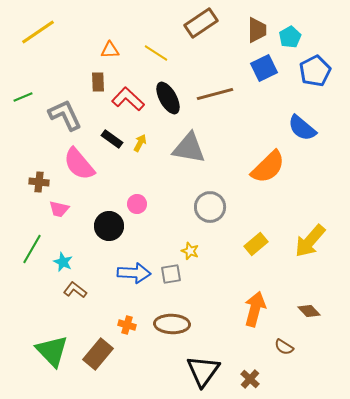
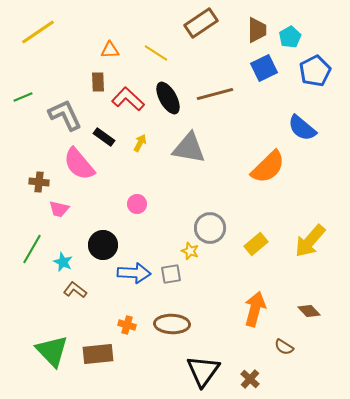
black rectangle at (112, 139): moved 8 px left, 2 px up
gray circle at (210, 207): moved 21 px down
black circle at (109, 226): moved 6 px left, 19 px down
brown rectangle at (98, 354): rotated 44 degrees clockwise
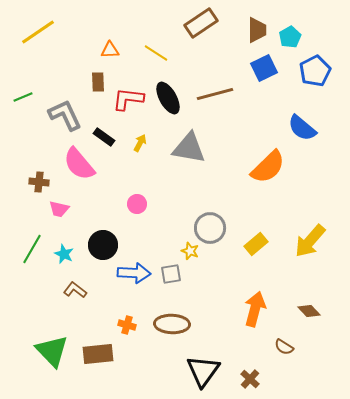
red L-shape at (128, 99): rotated 36 degrees counterclockwise
cyan star at (63, 262): moved 1 px right, 8 px up
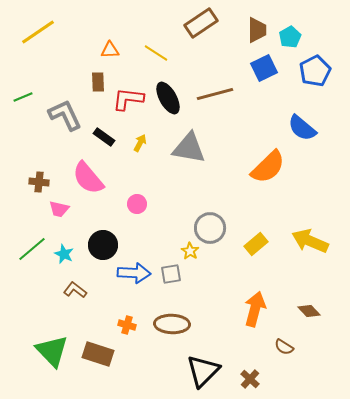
pink semicircle at (79, 164): moved 9 px right, 14 px down
yellow arrow at (310, 241): rotated 72 degrees clockwise
green line at (32, 249): rotated 20 degrees clockwise
yellow star at (190, 251): rotated 12 degrees clockwise
brown rectangle at (98, 354): rotated 24 degrees clockwise
black triangle at (203, 371): rotated 9 degrees clockwise
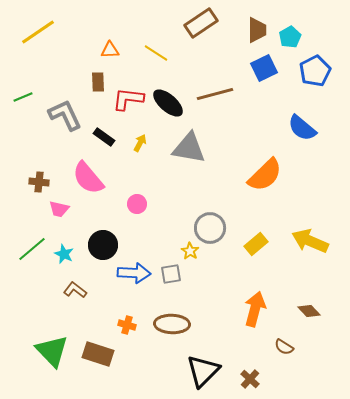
black ellipse at (168, 98): moved 5 px down; rotated 20 degrees counterclockwise
orange semicircle at (268, 167): moved 3 px left, 8 px down
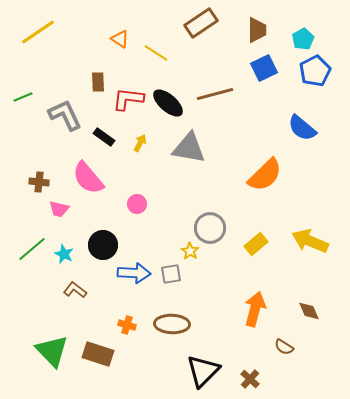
cyan pentagon at (290, 37): moved 13 px right, 2 px down
orange triangle at (110, 50): moved 10 px right, 11 px up; rotated 36 degrees clockwise
brown diamond at (309, 311): rotated 20 degrees clockwise
